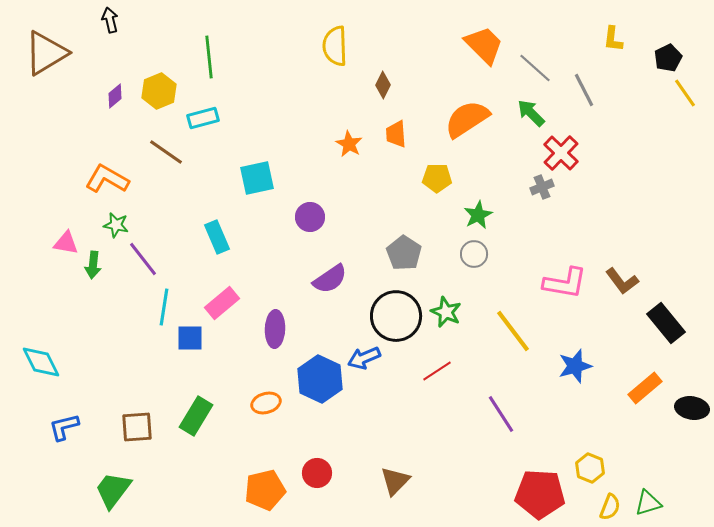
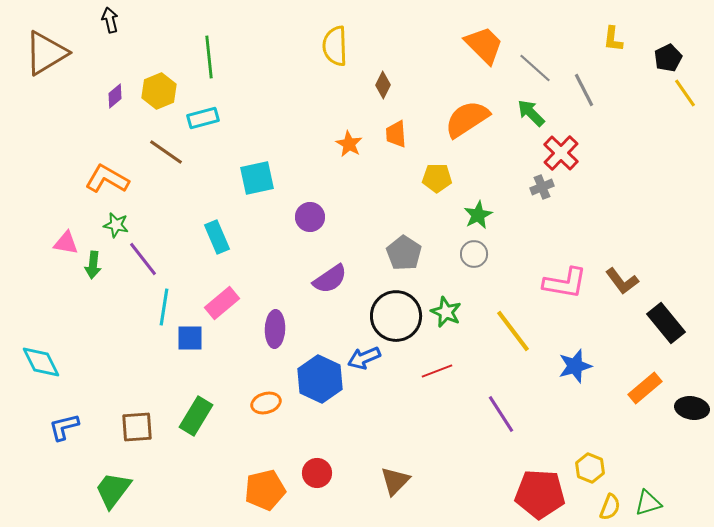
red line at (437, 371): rotated 12 degrees clockwise
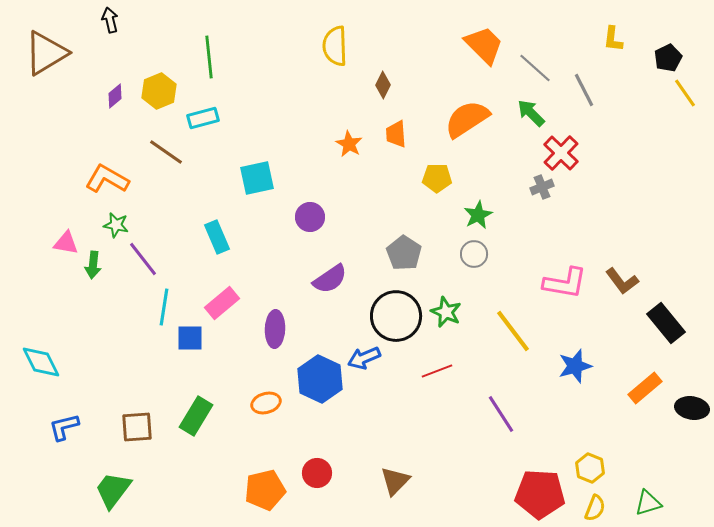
yellow semicircle at (610, 507): moved 15 px left, 1 px down
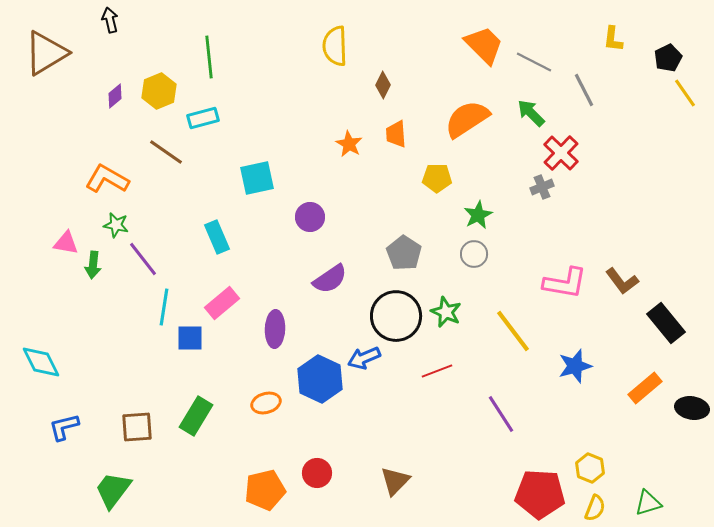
gray line at (535, 68): moved 1 px left, 6 px up; rotated 15 degrees counterclockwise
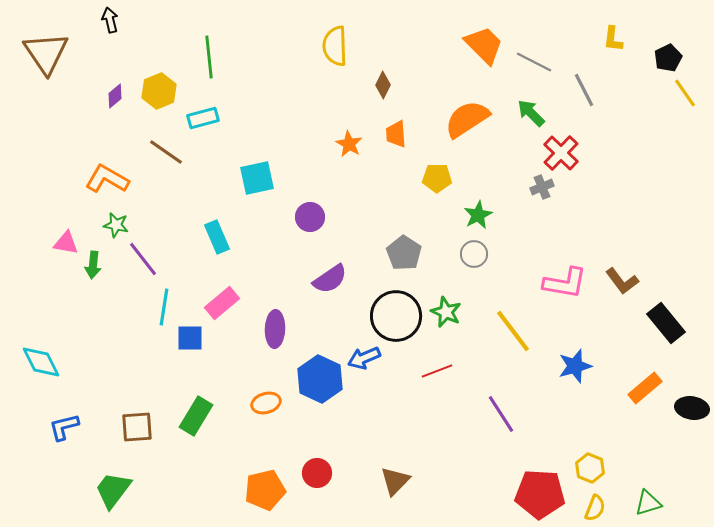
brown triangle at (46, 53): rotated 33 degrees counterclockwise
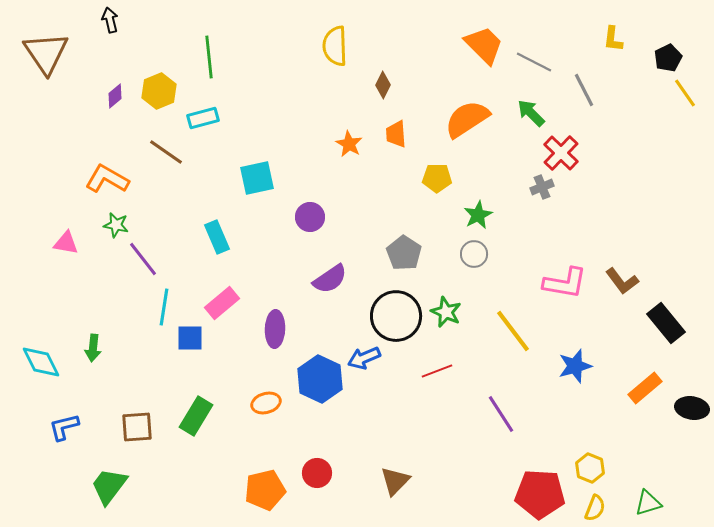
green arrow at (93, 265): moved 83 px down
green trapezoid at (113, 490): moved 4 px left, 4 px up
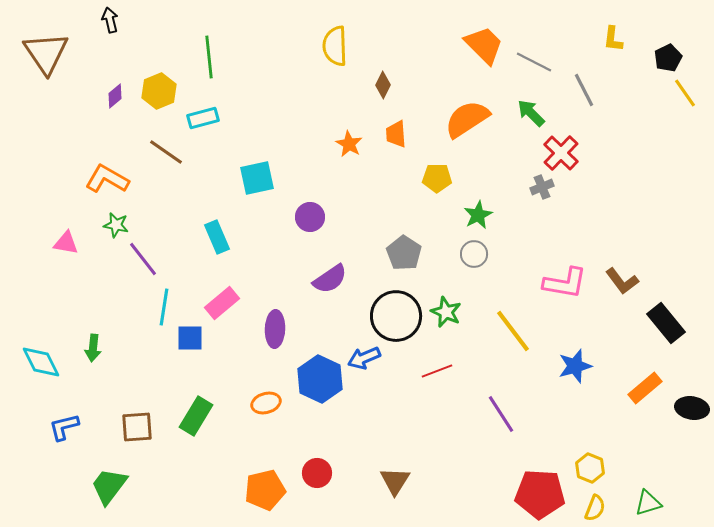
brown triangle at (395, 481): rotated 12 degrees counterclockwise
